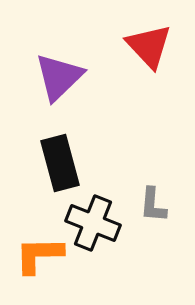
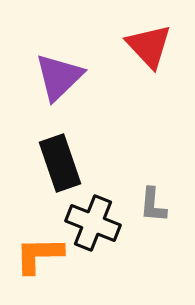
black rectangle: rotated 4 degrees counterclockwise
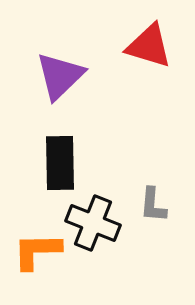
red triangle: rotated 30 degrees counterclockwise
purple triangle: moved 1 px right, 1 px up
black rectangle: rotated 18 degrees clockwise
orange L-shape: moved 2 px left, 4 px up
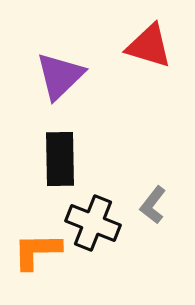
black rectangle: moved 4 px up
gray L-shape: rotated 33 degrees clockwise
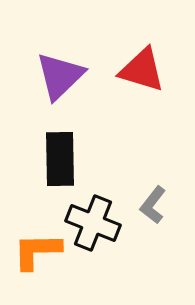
red triangle: moved 7 px left, 24 px down
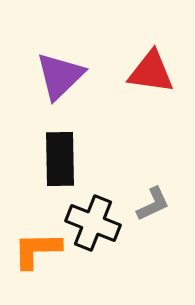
red triangle: moved 9 px right, 2 px down; rotated 9 degrees counterclockwise
gray L-shape: moved 1 px up; rotated 153 degrees counterclockwise
orange L-shape: moved 1 px up
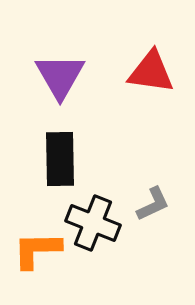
purple triangle: rotated 16 degrees counterclockwise
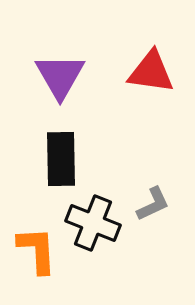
black rectangle: moved 1 px right
orange L-shape: rotated 88 degrees clockwise
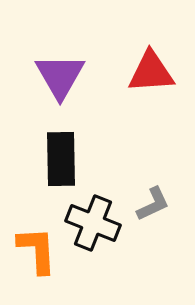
red triangle: rotated 12 degrees counterclockwise
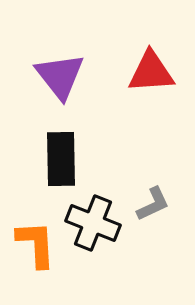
purple triangle: rotated 8 degrees counterclockwise
orange L-shape: moved 1 px left, 6 px up
